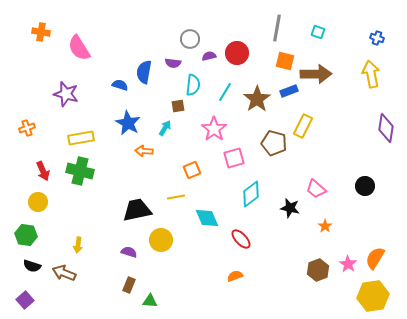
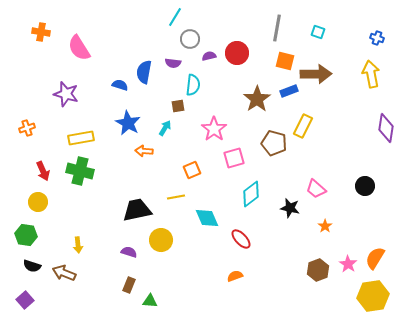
cyan line at (225, 92): moved 50 px left, 75 px up
yellow arrow at (78, 245): rotated 14 degrees counterclockwise
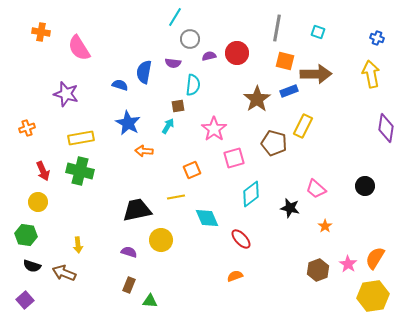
cyan arrow at (165, 128): moved 3 px right, 2 px up
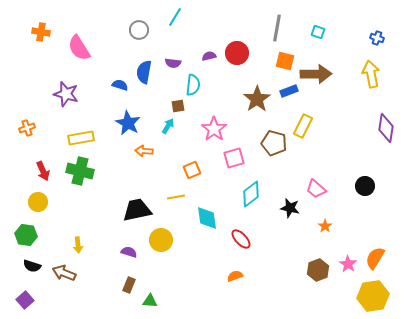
gray circle at (190, 39): moved 51 px left, 9 px up
cyan diamond at (207, 218): rotated 15 degrees clockwise
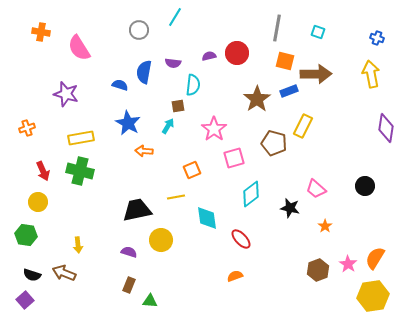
black semicircle at (32, 266): moved 9 px down
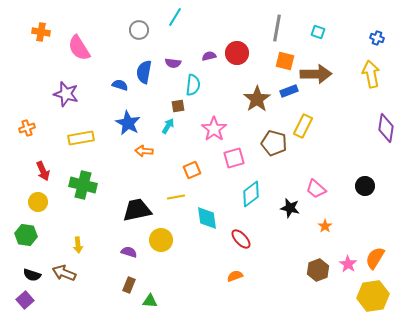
green cross at (80, 171): moved 3 px right, 14 px down
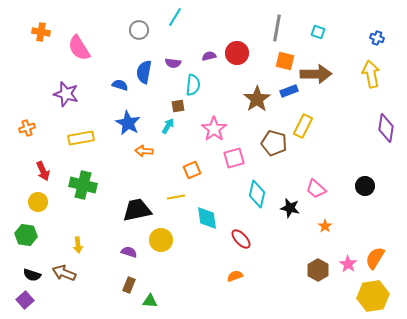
cyan diamond at (251, 194): moved 6 px right; rotated 40 degrees counterclockwise
brown hexagon at (318, 270): rotated 10 degrees counterclockwise
